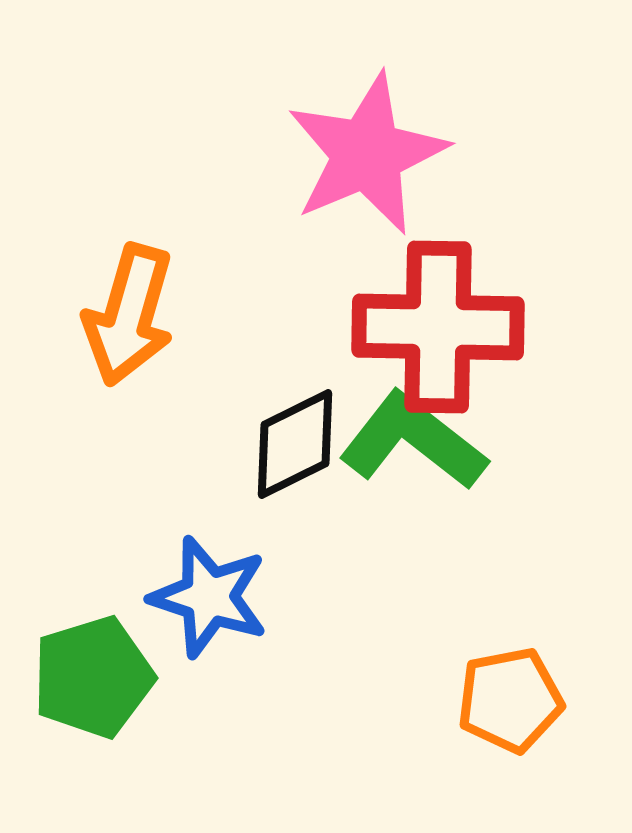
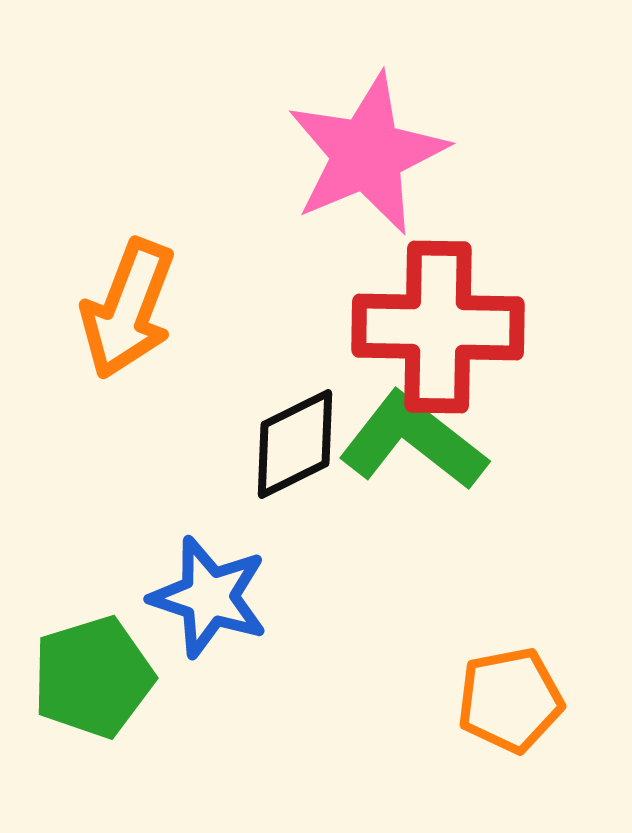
orange arrow: moved 1 px left, 6 px up; rotated 5 degrees clockwise
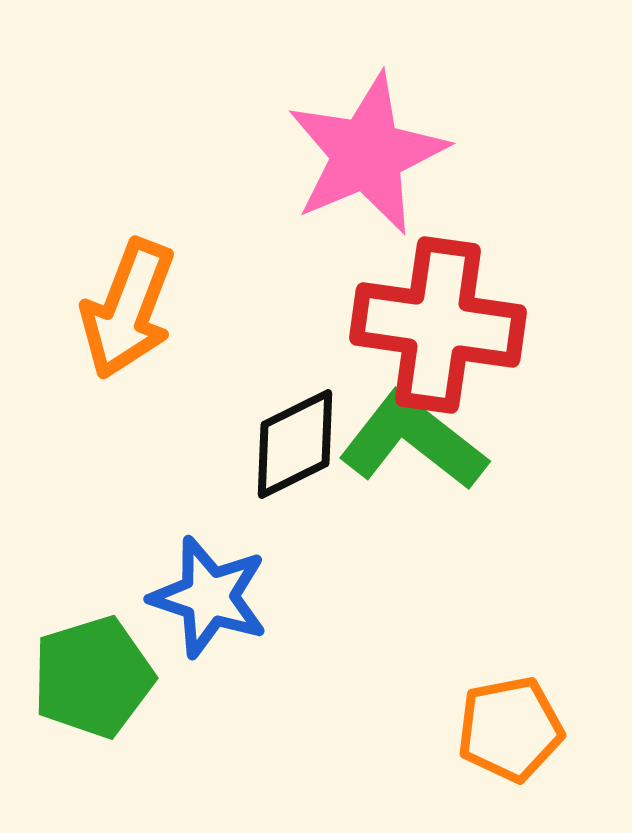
red cross: moved 2 px up; rotated 7 degrees clockwise
orange pentagon: moved 29 px down
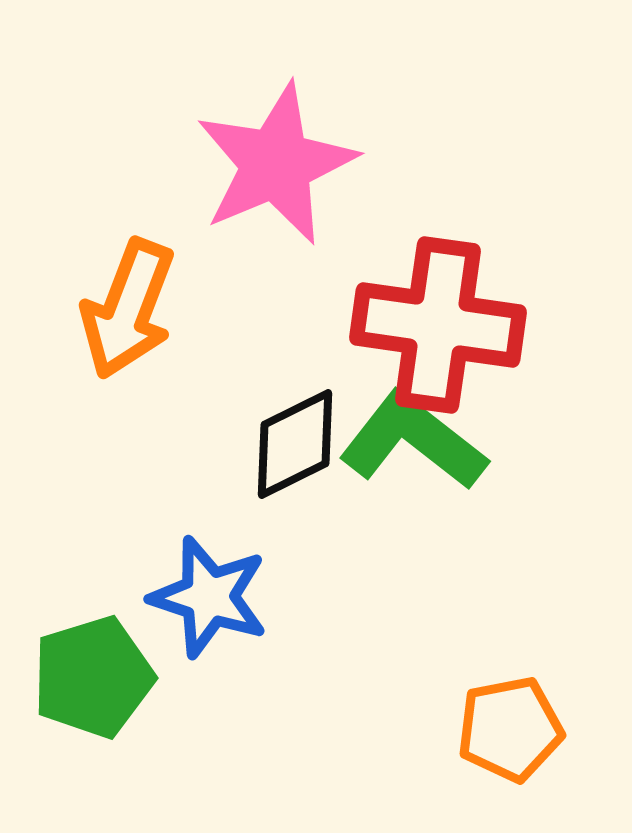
pink star: moved 91 px left, 10 px down
